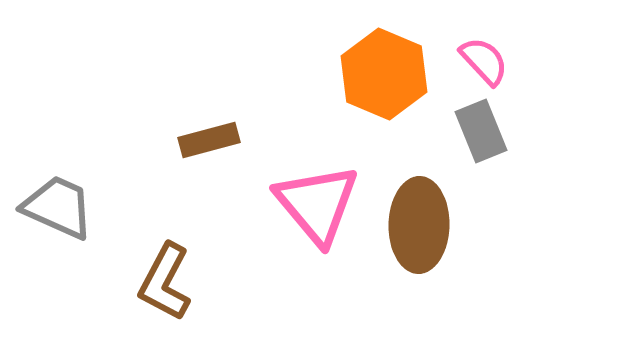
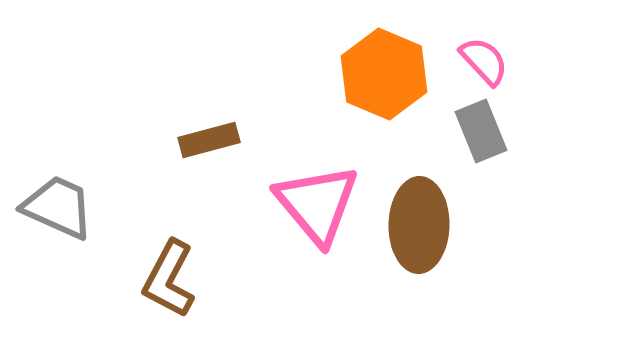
brown L-shape: moved 4 px right, 3 px up
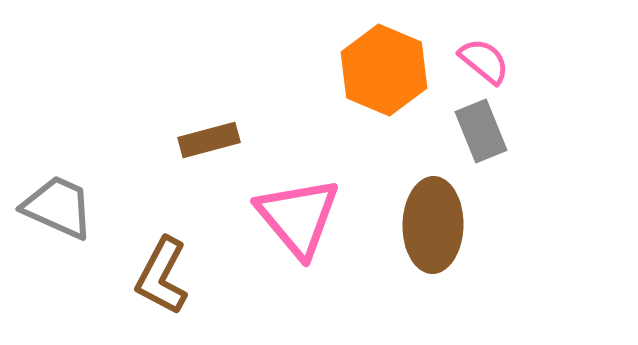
pink semicircle: rotated 8 degrees counterclockwise
orange hexagon: moved 4 px up
pink triangle: moved 19 px left, 13 px down
brown ellipse: moved 14 px right
brown L-shape: moved 7 px left, 3 px up
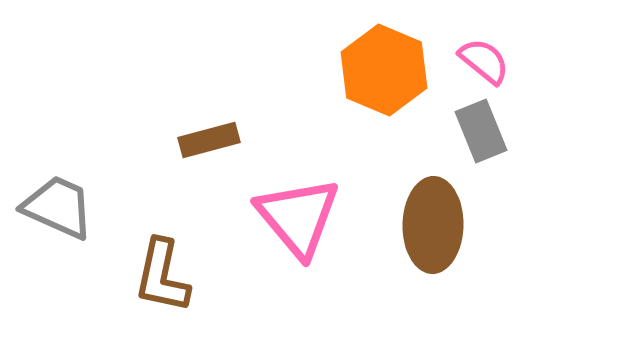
brown L-shape: rotated 16 degrees counterclockwise
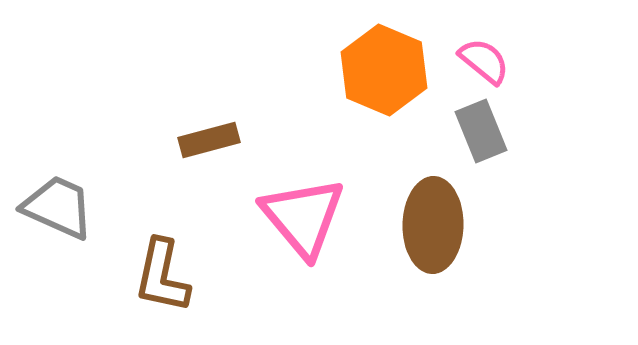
pink triangle: moved 5 px right
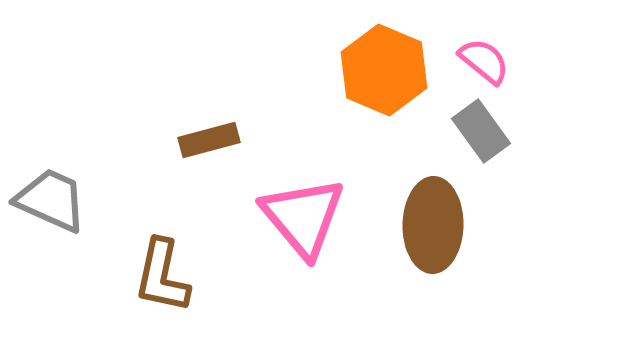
gray rectangle: rotated 14 degrees counterclockwise
gray trapezoid: moved 7 px left, 7 px up
